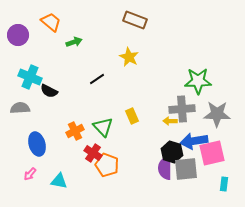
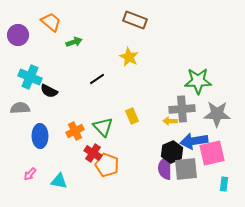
blue ellipse: moved 3 px right, 8 px up; rotated 15 degrees clockwise
black hexagon: rotated 20 degrees clockwise
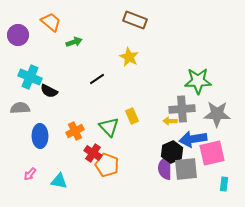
green triangle: moved 6 px right
blue arrow: moved 1 px left, 2 px up
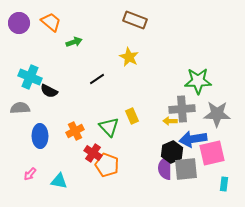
purple circle: moved 1 px right, 12 px up
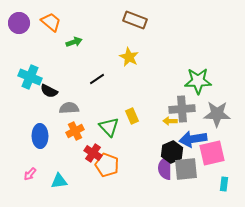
gray semicircle: moved 49 px right
cyan triangle: rotated 18 degrees counterclockwise
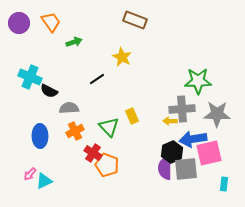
orange trapezoid: rotated 15 degrees clockwise
yellow star: moved 7 px left
pink square: moved 3 px left
cyan triangle: moved 15 px left; rotated 18 degrees counterclockwise
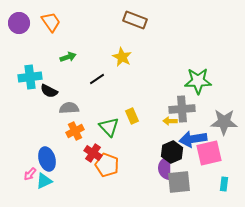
green arrow: moved 6 px left, 15 px down
cyan cross: rotated 30 degrees counterclockwise
gray star: moved 7 px right, 8 px down
blue ellipse: moved 7 px right, 23 px down; rotated 15 degrees counterclockwise
gray square: moved 7 px left, 13 px down
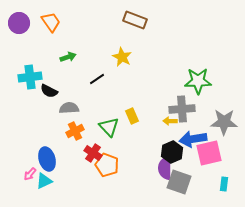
gray square: rotated 25 degrees clockwise
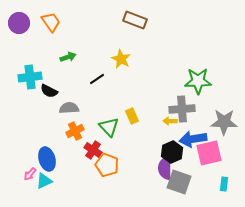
yellow star: moved 1 px left, 2 px down
red cross: moved 3 px up
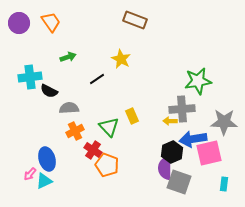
green star: rotated 8 degrees counterclockwise
